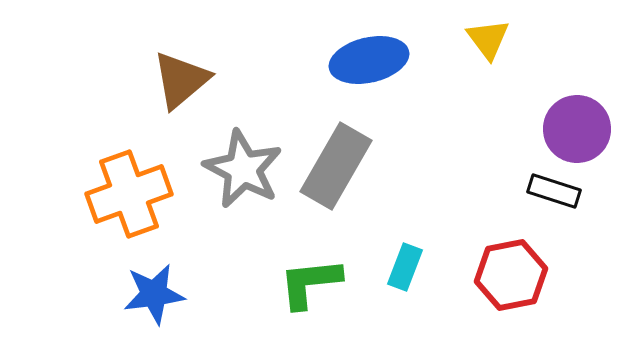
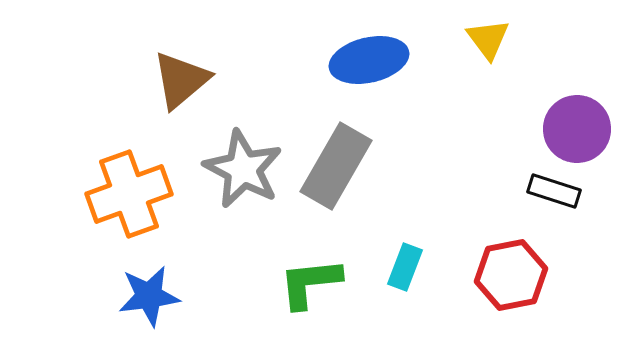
blue star: moved 5 px left, 2 px down
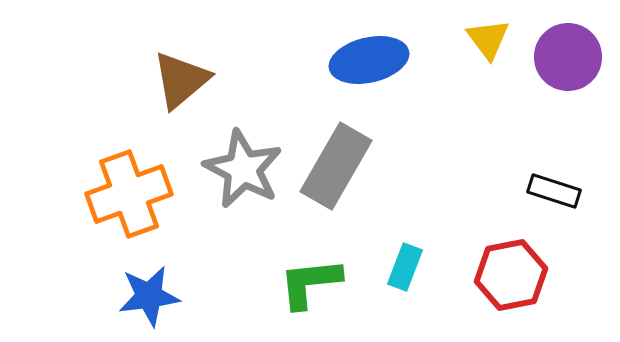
purple circle: moved 9 px left, 72 px up
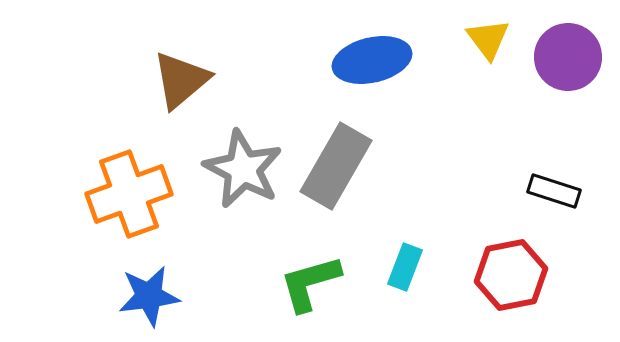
blue ellipse: moved 3 px right
green L-shape: rotated 10 degrees counterclockwise
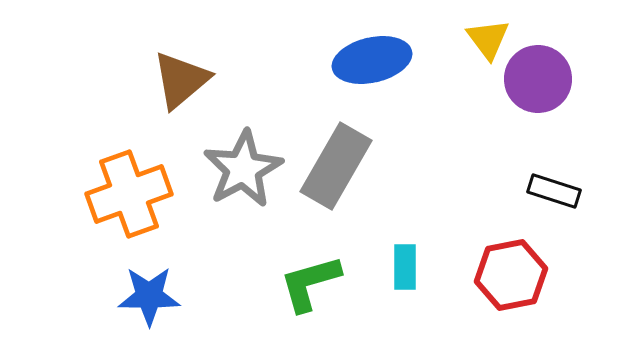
purple circle: moved 30 px left, 22 px down
gray star: rotated 16 degrees clockwise
cyan rectangle: rotated 21 degrees counterclockwise
blue star: rotated 8 degrees clockwise
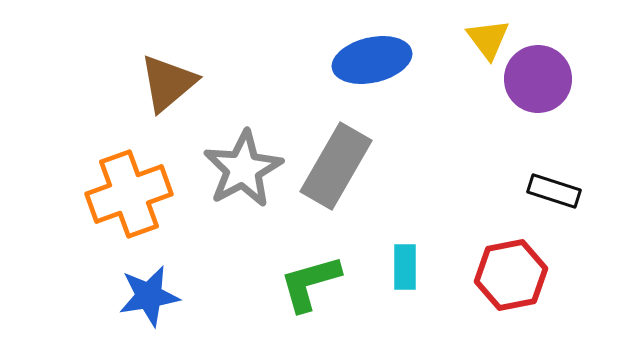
brown triangle: moved 13 px left, 3 px down
blue star: rotated 10 degrees counterclockwise
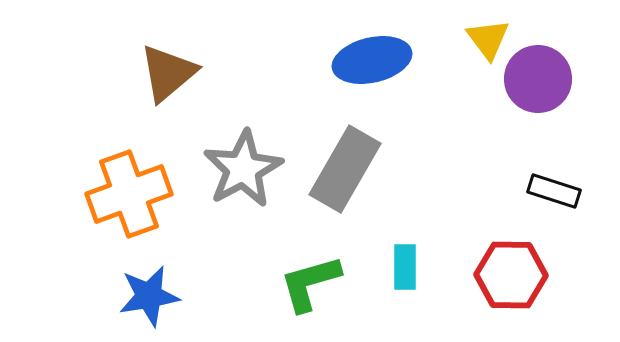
brown triangle: moved 10 px up
gray rectangle: moved 9 px right, 3 px down
red hexagon: rotated 12 degrees clockwise
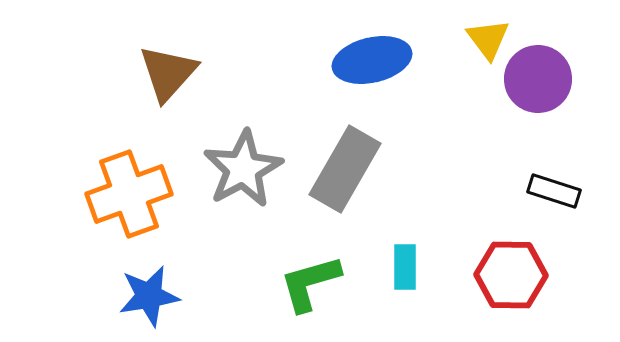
brown triangle: rotated 8 degrees counterclockwise
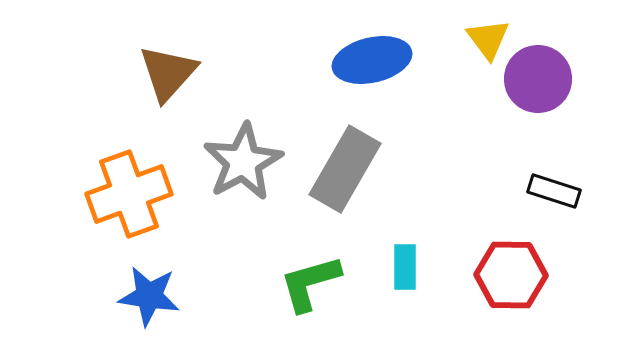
gray star: moved 7 px up
blue star: rotated 18 degrees clockwise
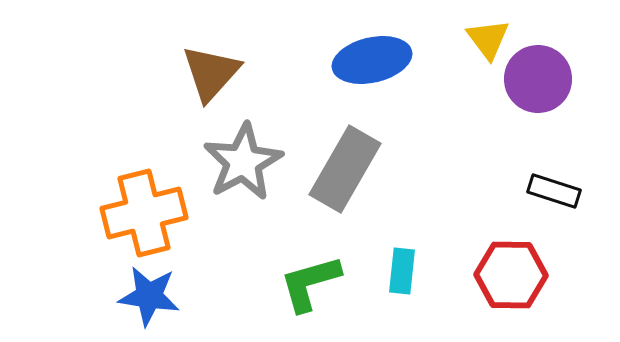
brown triangle: moved 43 px right
orange cross: moved 15 px right, 19 px down; rotated 6 degrees clockwise
cyan rectangle: moved 3 px left, 4 px down; rotated 6 degrees clockwise
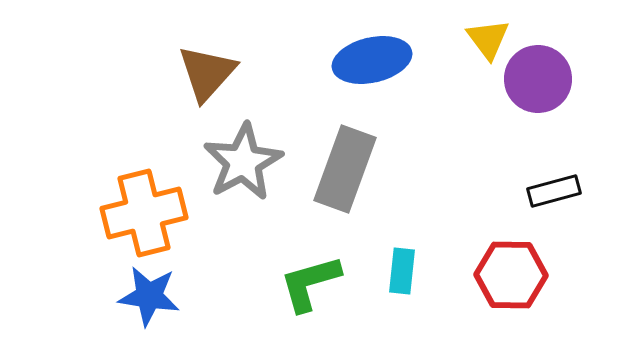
brown triangle: moved 4 px left
gray rectangle: rotated 10 degrees counterclockwise
black rectangle: rotated 33 degrees counterclockwise
